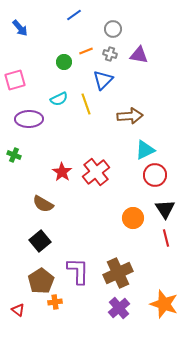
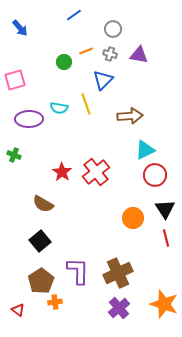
cyan semicircle: moved 9 px down; rotated 36 degrees clockwise
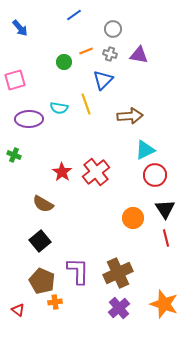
brown pentagon: moved 1 px right; rotated 15 degrees counterclockwise
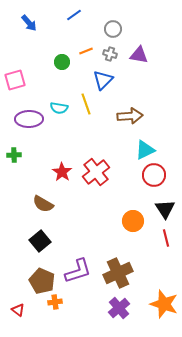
blue arrow: moved 9 px right, 5 px up
green circle: moved 2 px left
green cross: rotated 24 degrees counterclockwise
red circle: moved 1 px left
orange circle: moved 3 px down
purple L-shape: rotated 72 degrees clockwise
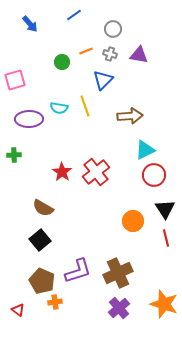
blue arrow: moved 1 px right, 1 px down
yellow line: moved 1 px left, 2 px down
brown semicircle: moved 4 px down
black square: moved 1 px up
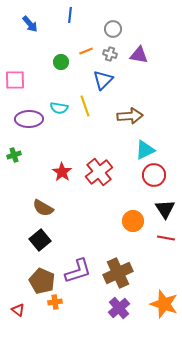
blue line: moved 4 px left; rotated 49 degrees counterclockwise
green circle: moved 1 px left
pink square: rotated 15 degrees clockwise
green cross: rotated 16 degrees counterclockwise
red cross: moved 3 px right
red line: rotated 66 degrees counterclockwise
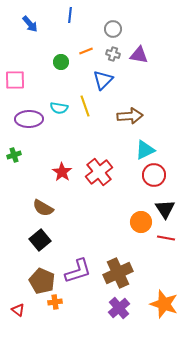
gray cross: moved 3 px right
orange circle: moved 8 px right, 1 px down
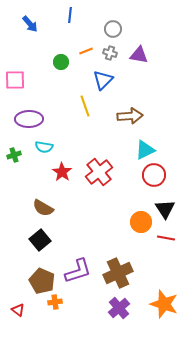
gray cross: moved 3 px left, 1 px up
cyan semicircle: moved 15 px left, 39 px down
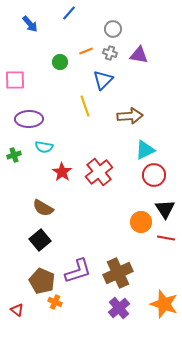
blue line: moved 1 px left, 2 px up; rotated 35 degrees clockwise
green circle: moved 1 px left
orange cross: rotated 32 degrees clockwise
red triangle: moved 1 px left
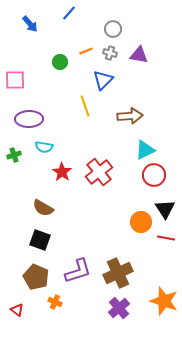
black square: rotated 30 degrees counterclockwise
brown pentagon: moved 6 px left, 4 px up
orange star: moved 3 px up
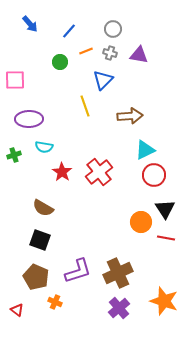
blue line: moved 18 px down
